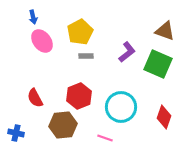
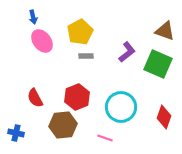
red hexagon: moved 2 px left, 1 px down
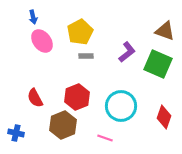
cyan circle: moved 1 px up
brown hexagon: rotated 16 degrees counterclockwise
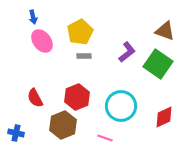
gray rectangle: moved 2 px left
green square: rotated 12 degrees clockwise
red diamond: rotated 45 degrees clockwise
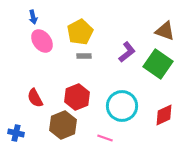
cyan circle: moved 1 px right
red diamond: moved 2 px up
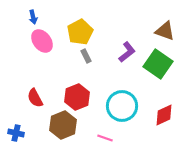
gray rectangle: moved 2 px right; rotated 64 degrees clockwise
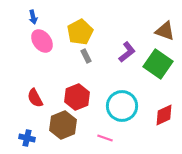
blue cross: moved 11 px right, 5 px down
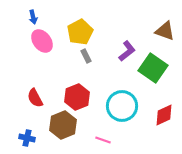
purple L-shape: moved 1 px up
green square: moved 5 px left, 4 px down
pink line: moved 2 px left, 2 px down
